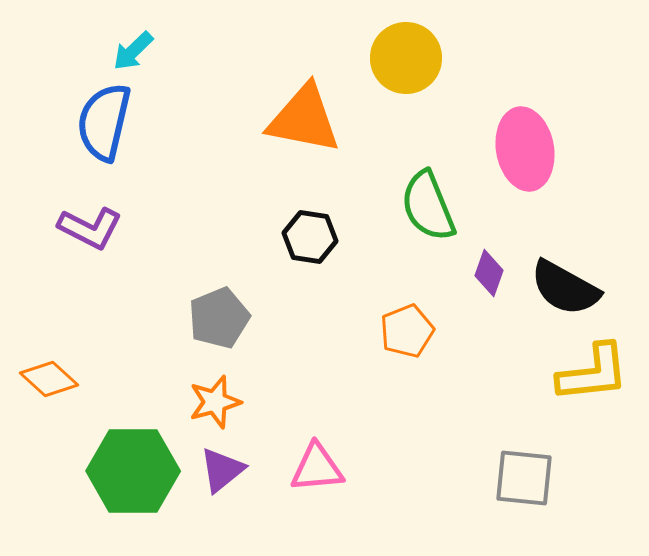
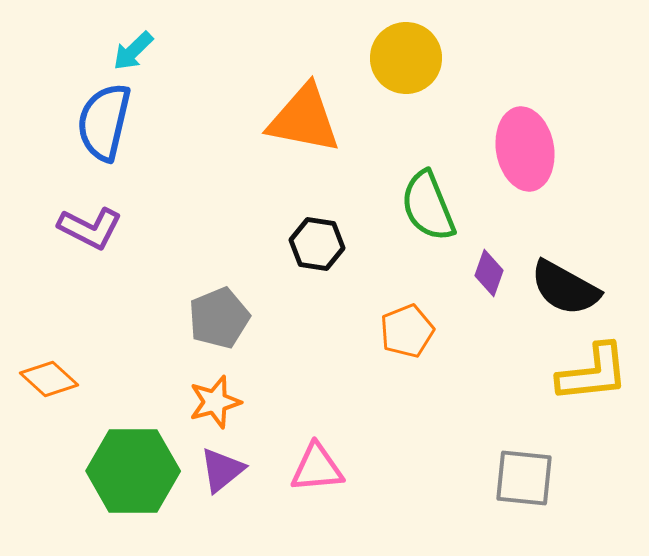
black hexagon: moved 7 px right, 7 px down
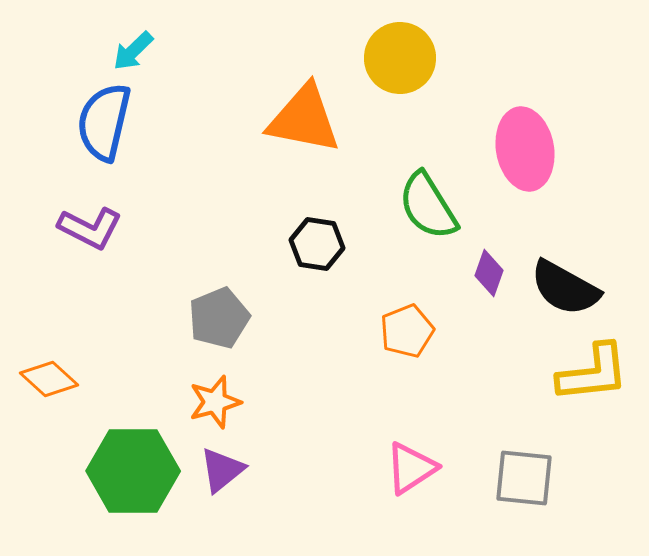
yellow circle: moved 6 px left
green semicircle: rotated 10 degrees counterclockwise
pink triangle: moved 94 px right; rotated 28 degrees counterclockwise
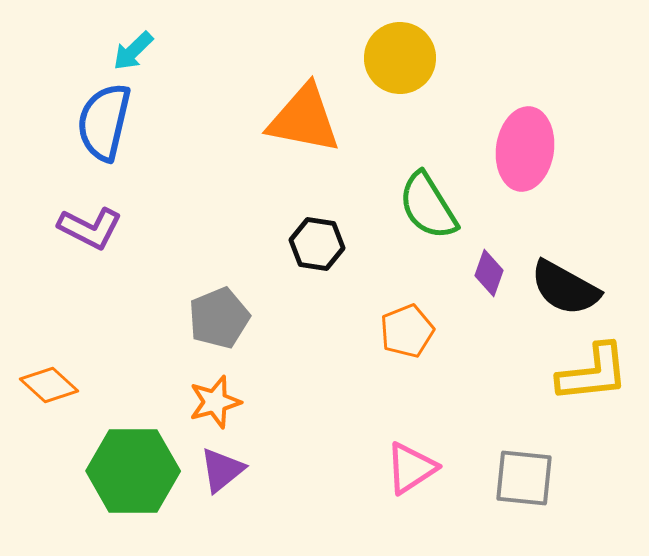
pink ellipse: rotated 18 degrees clockwise
orange diamond: moved 6 px down
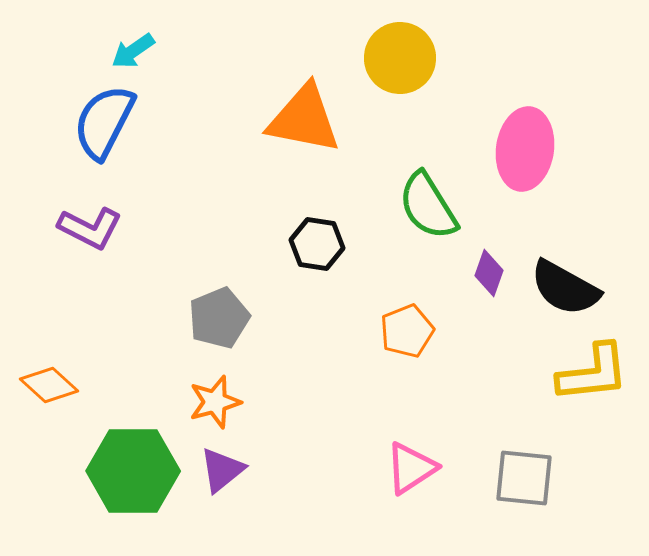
cyan arrow: rotated 9 degrees clockwise
blue semicircle: rotated 14 degrees clockwise
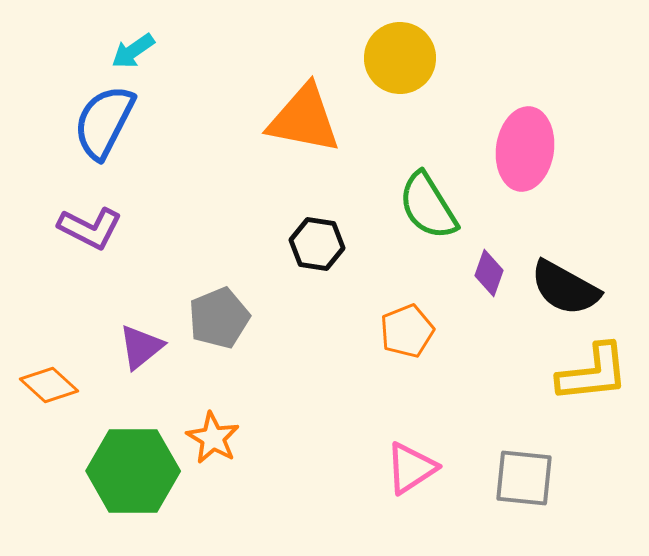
orange star: moved 2 px left, 36 px down; rotated 26 degrees counterclockwise
purple triangle: moved 81 px left, 123 px up
